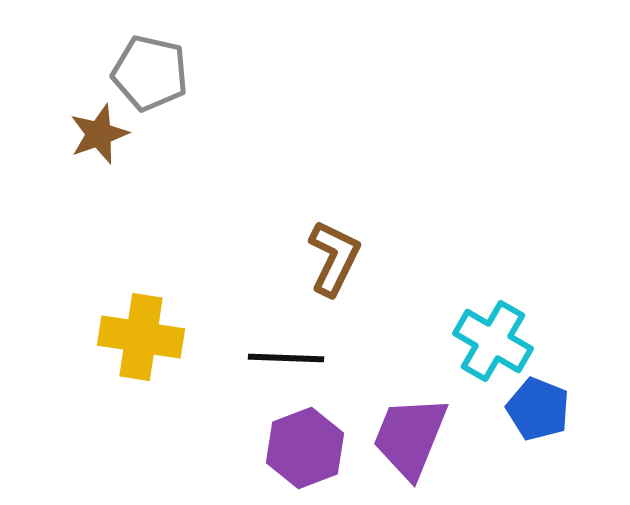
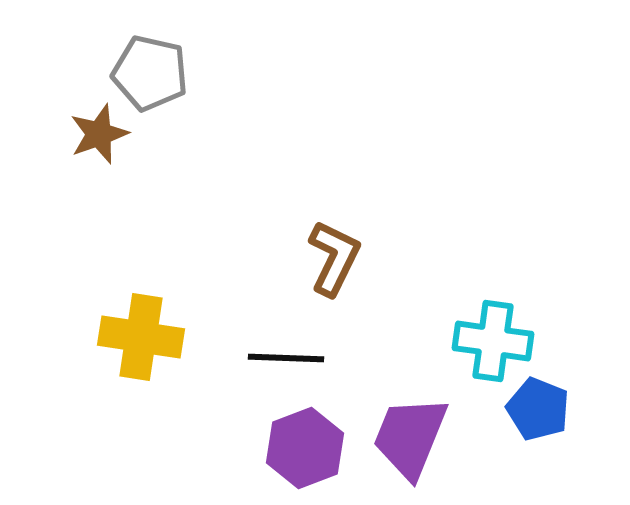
cyan cross: rotated 22 degrees counterclockwise
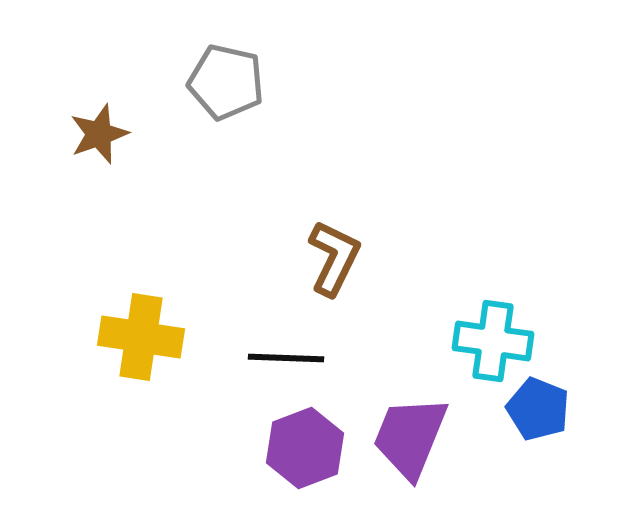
gray pentagon: moved 76 px right, 9 px down
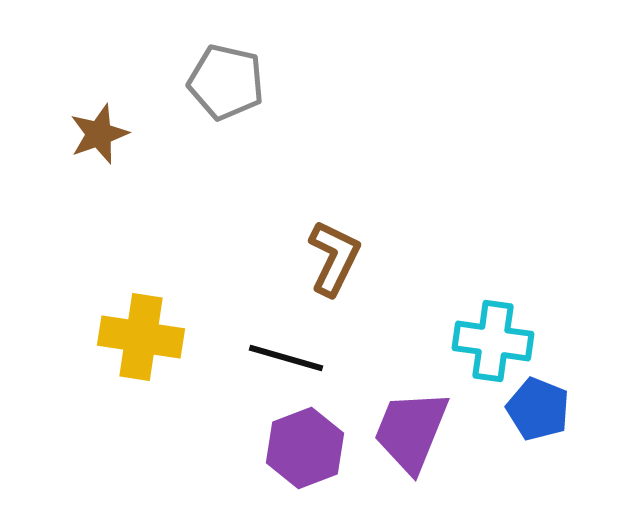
black line: rotated 14 degrees clockwise
purple trapezoid: moved 1 px right, 6 px up
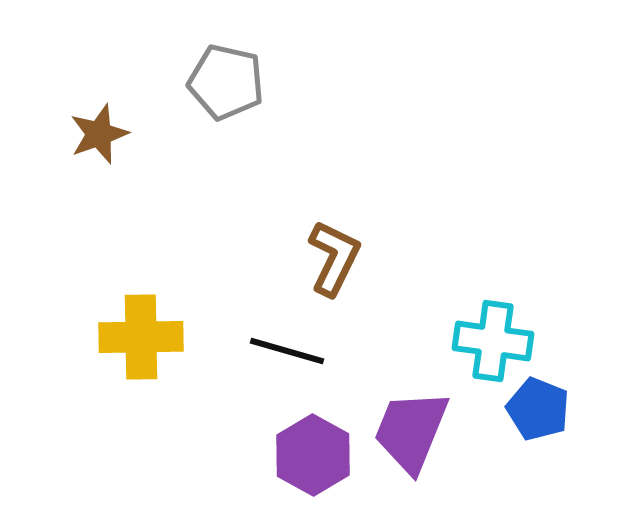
yellow cross: rotated 10 degrees counterclockwise
black line: moved 1 px right, 7 px up
purple hexagon: moved 8 px right, 7 px down; rotated 10 degrees counterclockwise
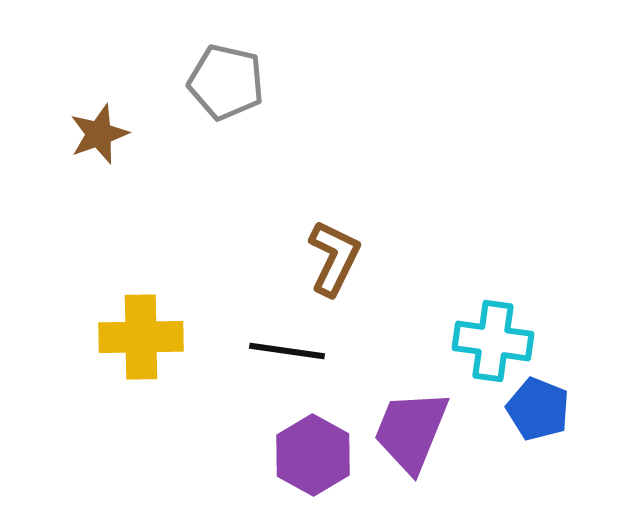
black line: rotated 8 degrees counterclockwise
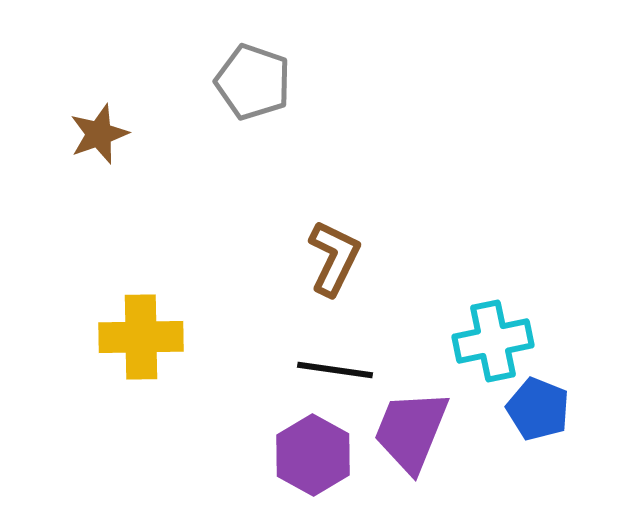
gray pentagon: moved 27 px right; rotated 6 degrees clockwise
cyan cross: rotated 20 degrees counterclockwise
black line: moved 48 px right, 19 px down
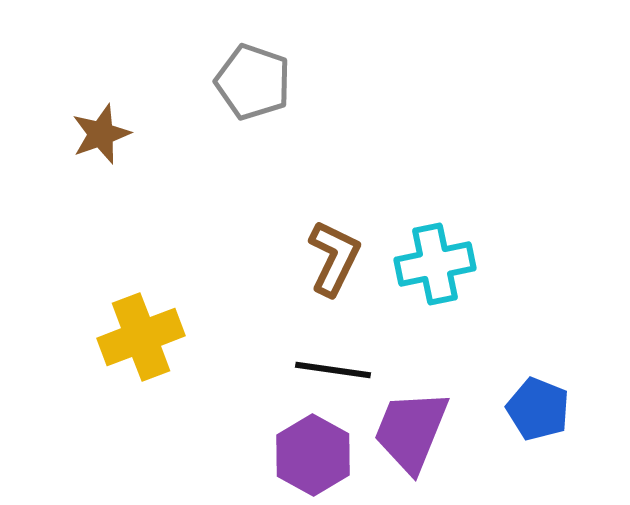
brown star: moved 2 px right
yellow cross: rotated 20 degrees counterclockwise
cyan cross: moved 58 px left, 77 px up
black line: moved 2 px left
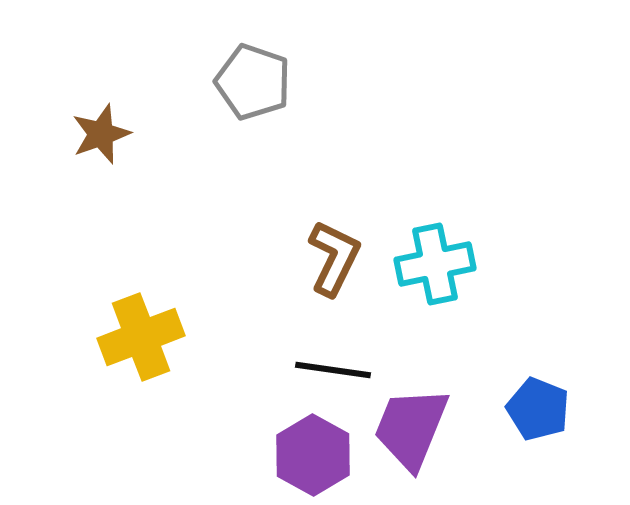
purple trapezoid: moved 3 px up
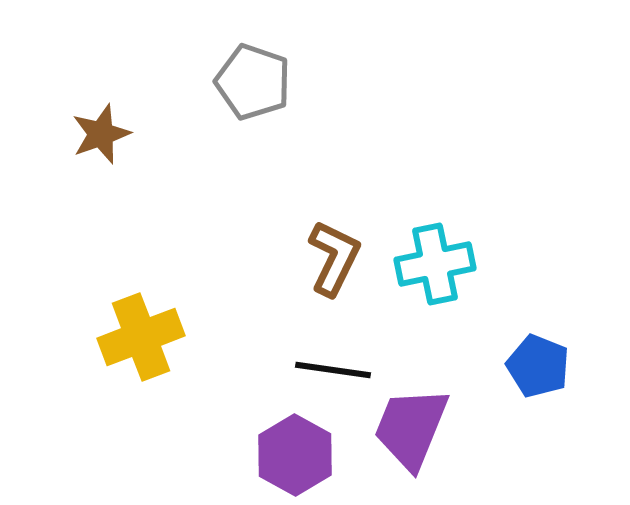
blue pentagon: moved 43 px up
purple hexagon: moved 18 px left
